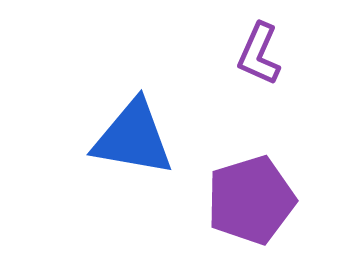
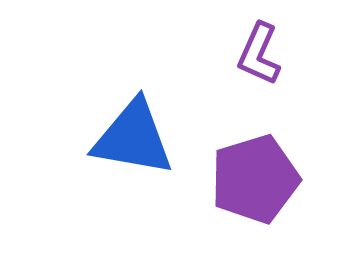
purple pentagon: moved 4 px right, 21 px up
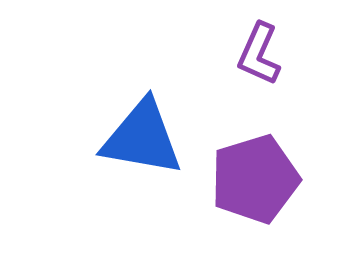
blue triangle: moved 9 px right
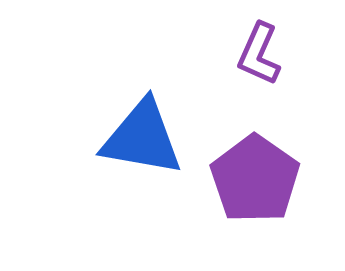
purple pentagon: rotated 20 degrees counterclockwise
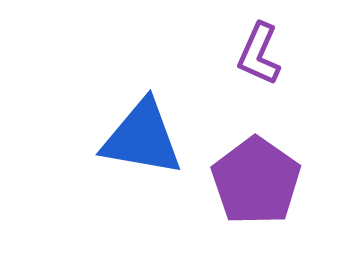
purple pentagon: moved 1 px right, 2 px down
